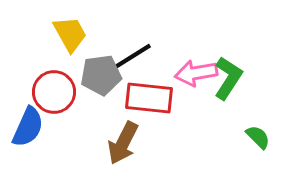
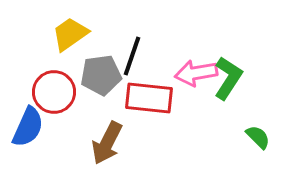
yellow trapezoid: rotated 96 degrees counterclockwise
black line: moved 1 px left; rotated 39 degrees counterclockwise
brown arrow: moved 16 px left
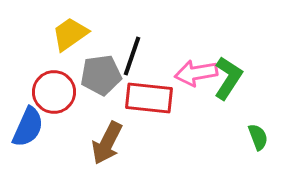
green semicircle: rotated 24 degrees clockwise
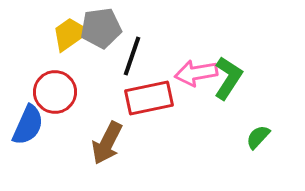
gray pentagon: moved 47 px up
red circle: moved 1 px right
red rectangle: rotated 18 degrees counterclockwise
blue semicircle: moved 2 px up
green semicircle: rotated 116 degrees counterclockwise
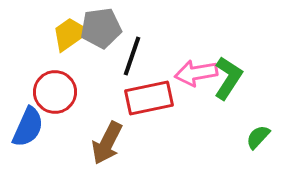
blue semicircle: moved 2 px down
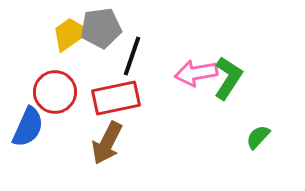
red rectangle: moved 33 px left
